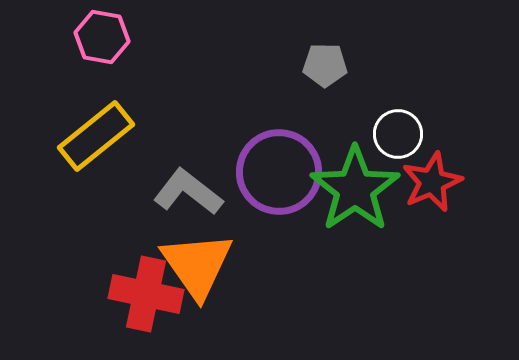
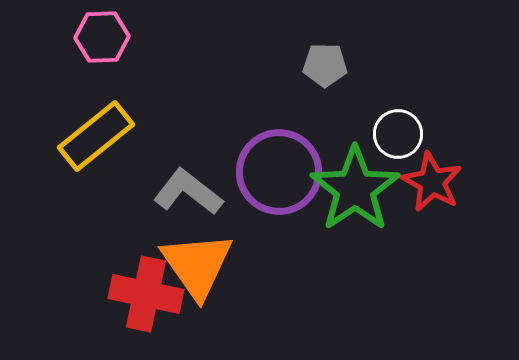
pink hexagon: rotated 12 degrees counterclockwise
red star: rotated 20 degrees counterclockwise
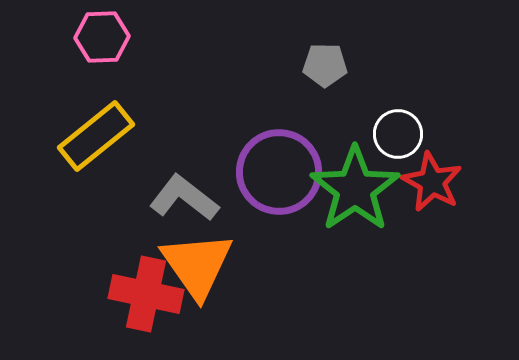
gray L-shape: moved 4 px left, 6 px down
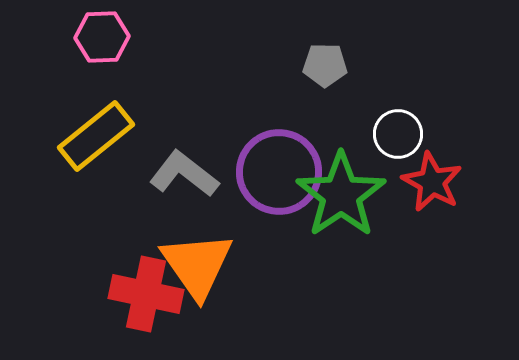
green star: moved 14 px left, 6 px down
gray L-shape: moved 24 px up
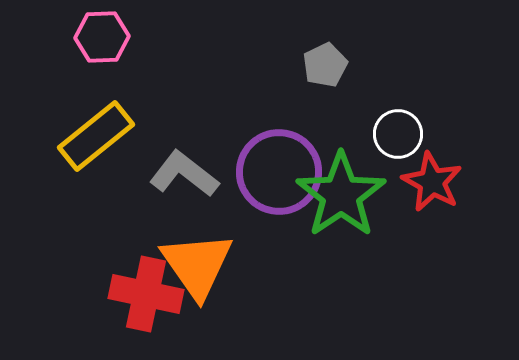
gray pentagon: rotated 27 degrees counterclockwise
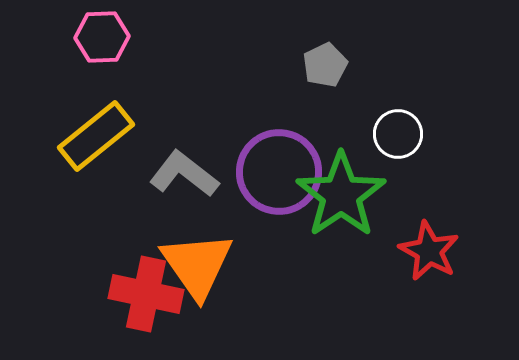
red star: moved 3 px left, 69 px down
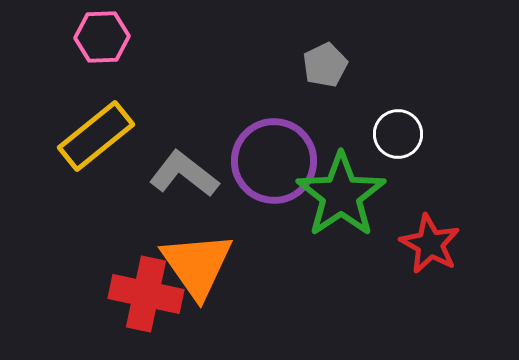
purple circle: moved 5 px left, 11 px up
red star: moved 1 px right, 7 px up
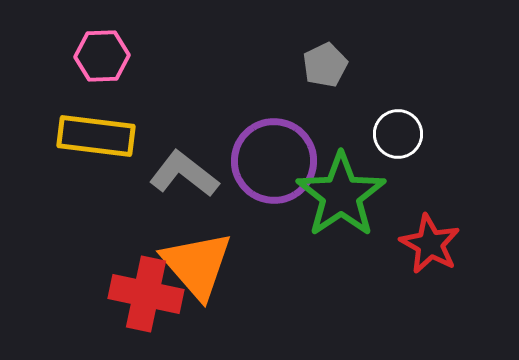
pink hexagon: moved 19 px down
yellow rectangle: rotated 46 degrees clockwise
orange triangle: rotated 6 degrees counterclockwise
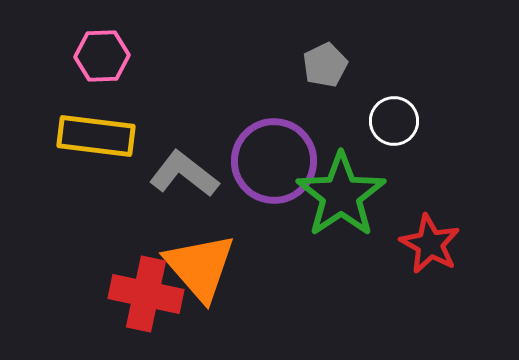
white circle: moved 4 px left, 13 px up
orange triangle: moved 3 px right, 2 px down
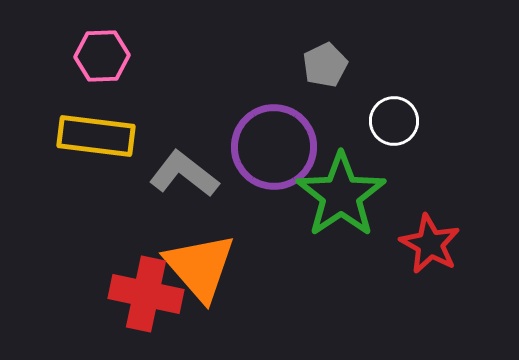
purple circle: moved 14 px up
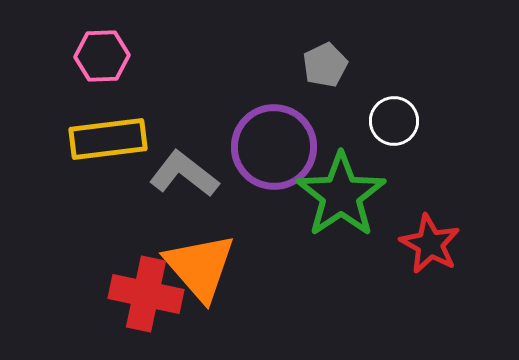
yellow rectangle: moved 12 px right, 3 px down; rotated 14 degrees counterclockwise
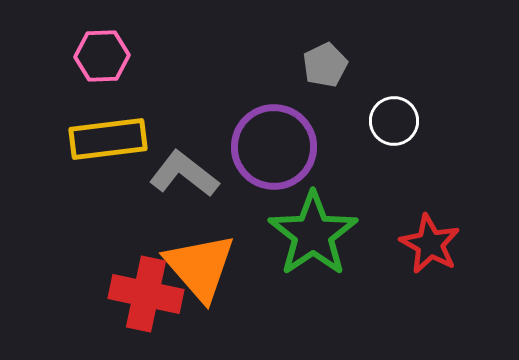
green star: moved 28 px left, 39 px down
